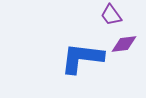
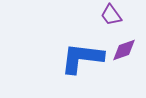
purple diamond: moved 6 px down; rotated 12 degrees counterclockwise
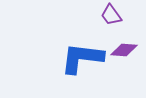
purple diamond: rotated 24 degrees clockwise
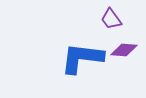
purple trapezoid: moved 4 px down
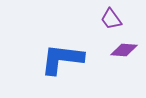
blue L-shape: moved 20 px left, 1 px down
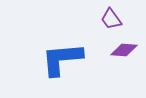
blue L-shape: rotated 12 degrees counterclockwise
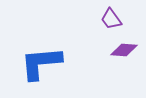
blue L-shape: moved 21 px left, 4 px down
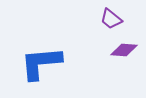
purple trapezoid: rotated 15 degrees counterclockwise
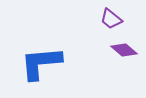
purple diamond: rotated 36 degrees clockwise
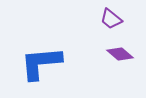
purple diamond: moved 4 px left, 4 px down
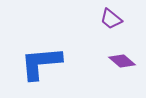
purple diamond: moved 2 px right, 7 px down
